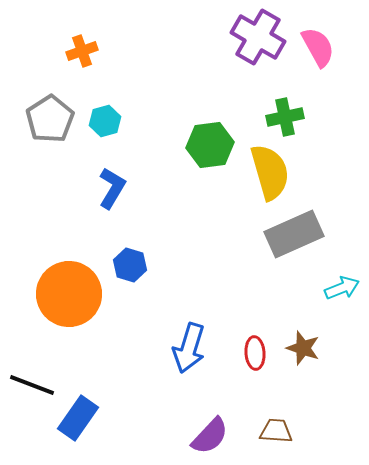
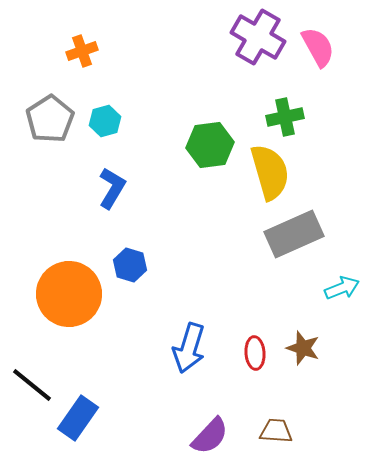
black line: rotated 18 degrees clockwise
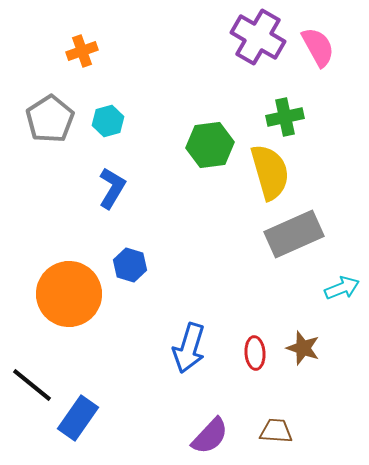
cyan hexagon: moved 3 px right
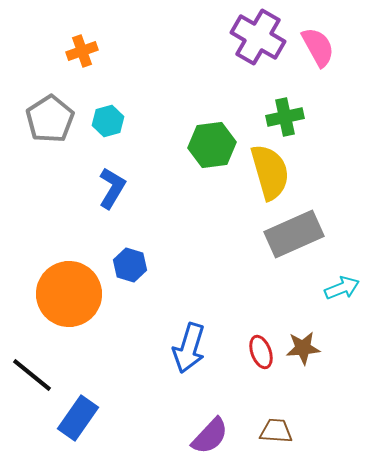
green hexagon: moved 2 px right
brown star: rotated 24 degrees counterclockwise
red ellipse: moved 6 px right, 1 px up; rotated 16 degrees counterclockwise
black line: moved 10 px up
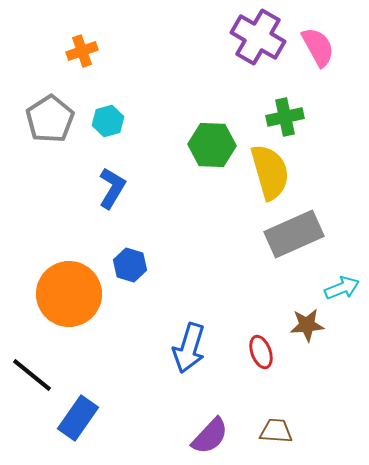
green hexagon: rotated 9 degrees clockwise
brown star: moved 4 px right, 23 px up
